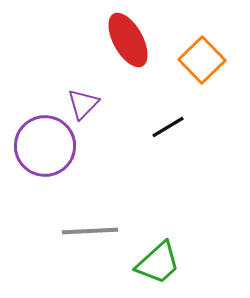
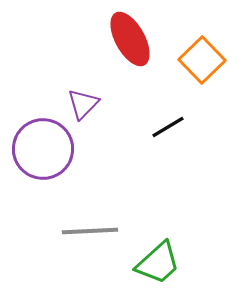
red ellipse: moved 2 px right, 1 px up
purple circle: moved 2 px left, 3 px down
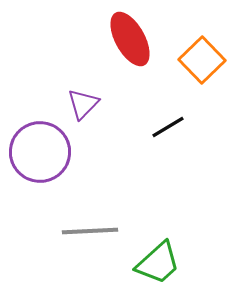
purple circle: moved 3 px left, 3 px down
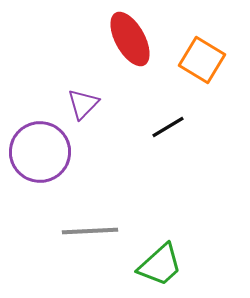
orange square: rotated 15 degrees counterclockwise
green trapezoid: moved 2 px right, 2 px down
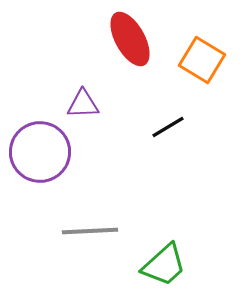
purple triangle: rotated 44 degrees clockwise
green trapezoid: moved 4 px right
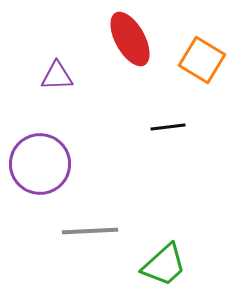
purple triangle: moved 26 px left, 28 px up
black line: rotated 24 degrees clockwise
purple circle: moved 12 px down
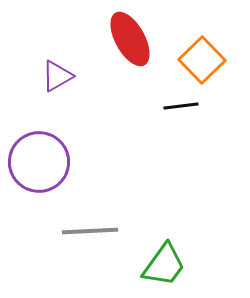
orange square: rotated 15 degrees clockwise
purple triangle: rotated 28 degrees counterclockwise
black line: moved 13 px right, 21 px up
purple circle: moved 1 px left, 2 px up
green trapezoid: rotated 12 degrees counterclockwise
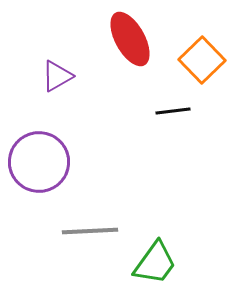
black line: moved 8 px left, 5 px down
green trapezoid: moved 9 px left, 2 px up
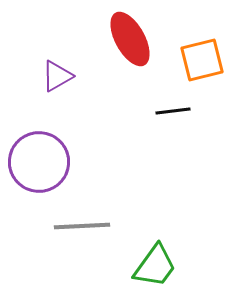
orange square: rotated 30 degrees clockwise
gray line: moved 8 px left, 5 px up
green trapezoid: moved 3 px down
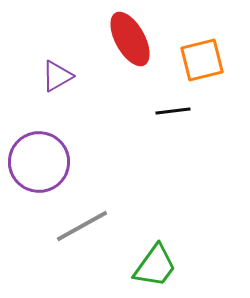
gray line: rotated 26 degrees counterclockwise
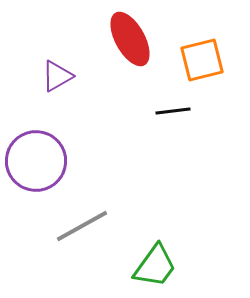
purple circle: moved 3 px left, 1 px up
